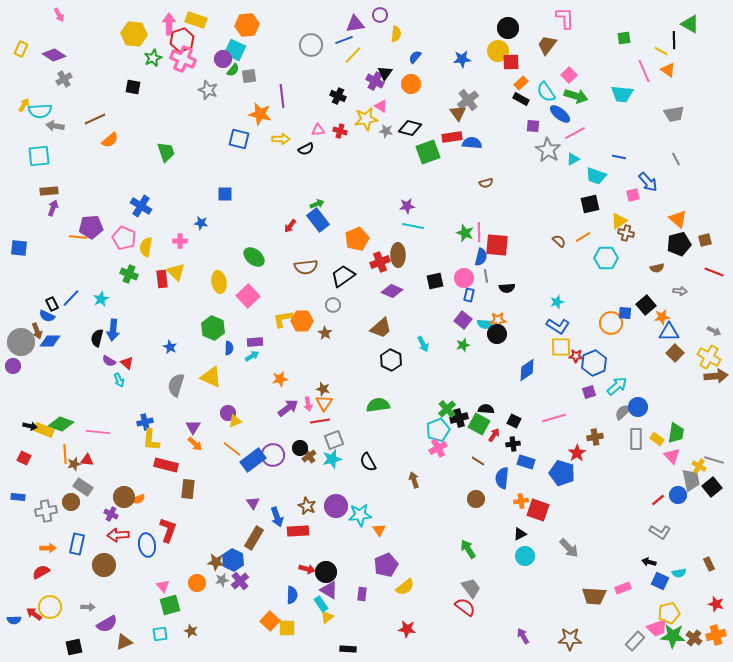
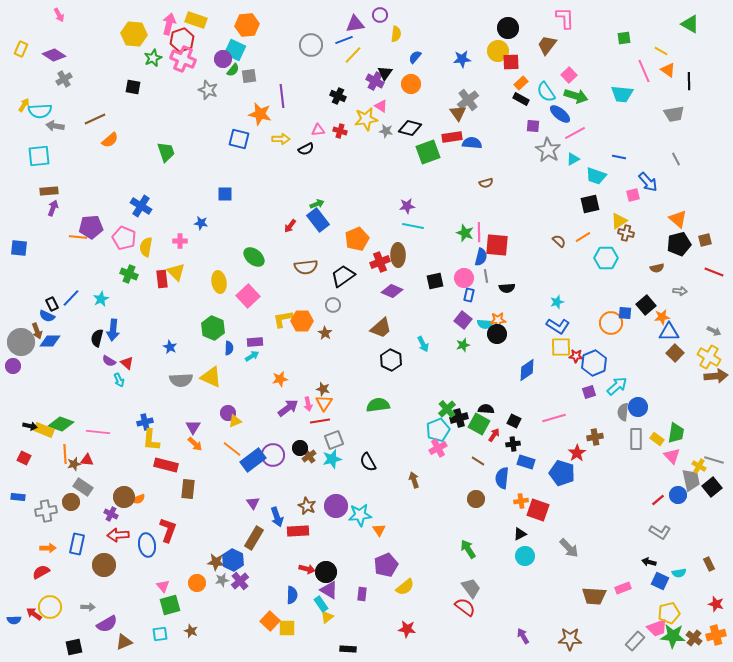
pink arrow at (169, 24): rotated 15 degrees clockwise
black line at (674, 40): moved 15 px right, 41 px down
gray semicircle at (176, 385): moved 5 px right, 5 px up; rotated 110 degrees counterclockwise
gray semicircle at (623, 412): rotated 42 degrees counterclockwise
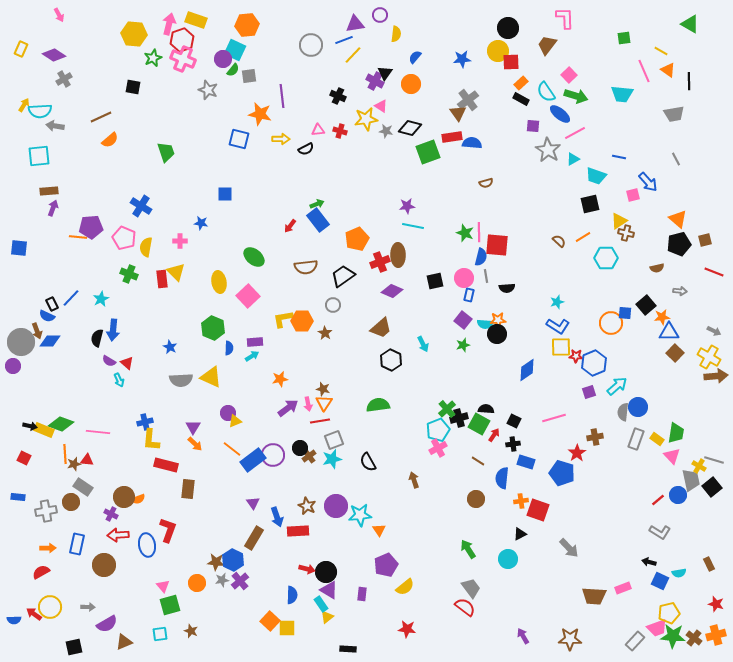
brown line at (95, 119): moved 6 px right, 2 px up
gray rectangle at (636, 439): rotated 20 degrees clockwise
cyan circle at (525, 556): moved 17 px left, 3 px down
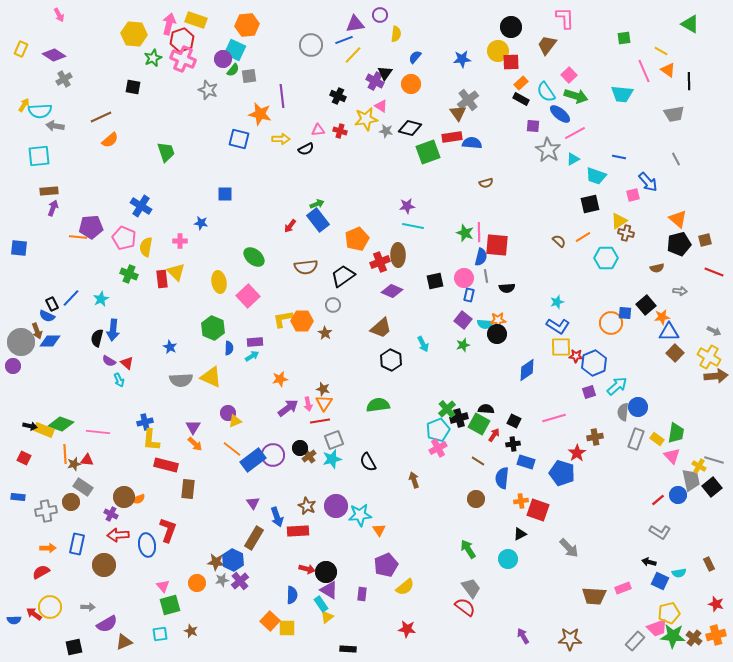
black circle at (508, 28): moved 3 px right, 1 px up
